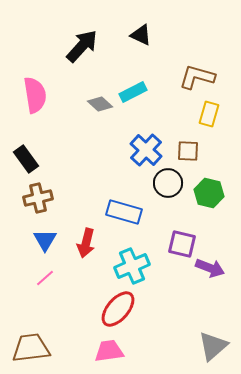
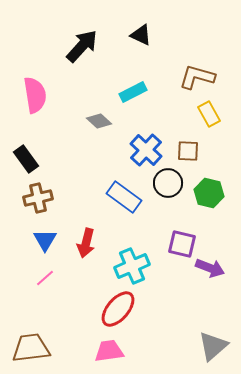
gray diamond: moved 1 px left, 17 px down
yellow rectangle: rotated 45 degrees counterclockwise
blue rectangle: moved 15 px up; rotated 20 degrees clockwise
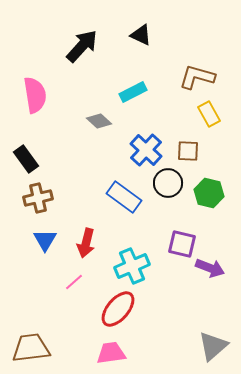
pink line: moved 29 px right, 4 px down
pink trapezoid: moved 2 px right, 2 px down
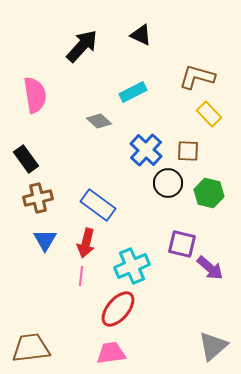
yellow rectangle: rotated 15 degrees counterclockwise
blue rectangle: moved 26 px left, 8 px down
purple arrow: rotated 20 degrees clockwise
pink line: moved 7 px right, 6 px up; rotated 42 degrees counterclockwise
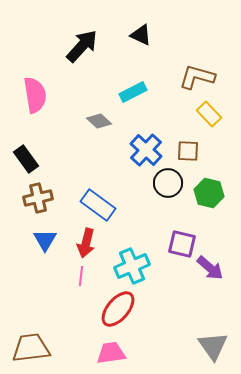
gray triangle: rotated 24 degrees counterclockwise
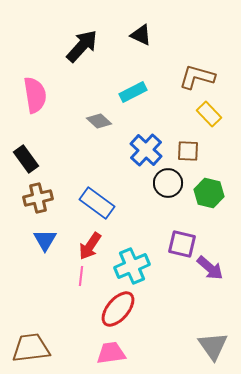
blue rectangle: moved 1 px left, 2 px up
red arrow: moved 4 px right, 3 px down; rotated 20 degrees clockwise
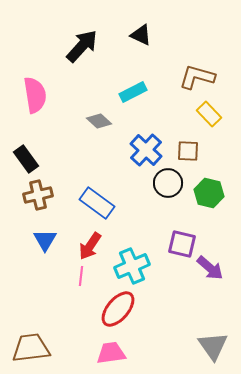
brown cross: moved 3 px up
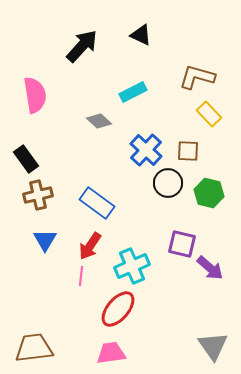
brown trapezoid: moved 3 px right
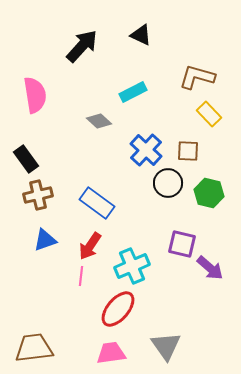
blue triangle: rotated 40 degrees clockwise
gray triangle: moved 47 px left
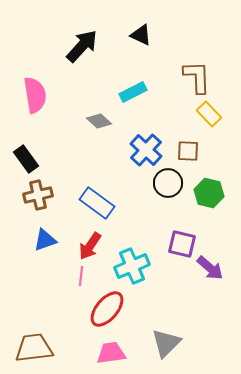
brown L-shape: rotated 72 degrees clockwise
red ellipse: moved 11 px left
gray triangle: moved 3 px up; rotated 20 degrees clockwise
